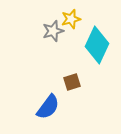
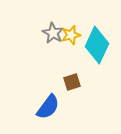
yellow star: moved 16 px down
gray star: moved 2 px down; rotated 25 degrees counterclockwise
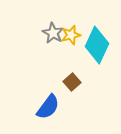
brown square: rotated 24 degrees counterclockwise
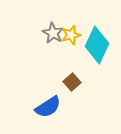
blue semicircle: rotated 20 degrees clockwise
